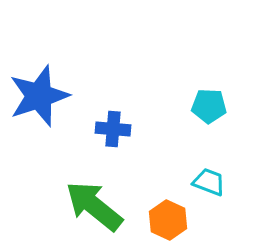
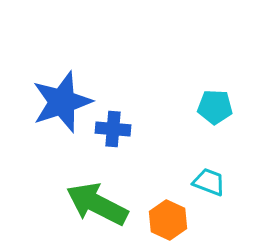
blue star: moved 23 px right, 6 px down
cyan pentagon: moved 6 px right, 1 px down
green arrow: moved 3 px right, 2 px up; rotated 12 degrees counterclockwise
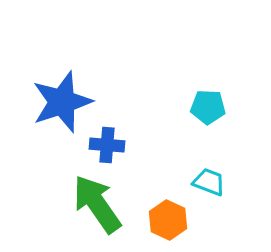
cyan pentagon: moved 7 px left
blue cross: moved 6 px left, 16 px down
green arrow: rotated 28 degrees clockwise
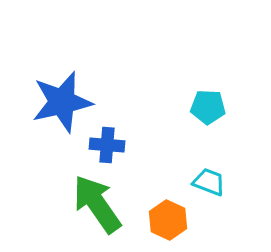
blue star: rotated 6 degrees clockwise
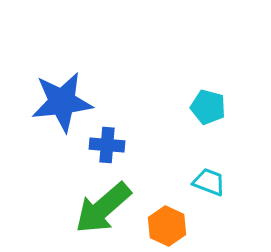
blue star: rotated 6 degrees clockwise
cyan pentagon: rotated 12 degrees clockwise
green arrow: moved 6 px right, 4 px down; rotated 96 degrees counterclockwise
orange hexagon: moved 1 px left, 6 px down
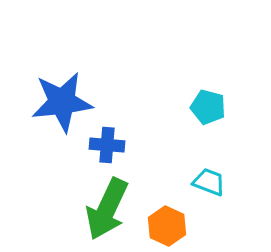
green arrow: moved 4 px right, 1 px down; rotated 24 degrees counterclockwise
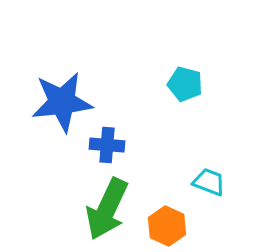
cyan pentagon: moved 23 px left, 23 px up
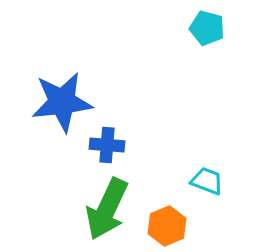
cyan pentagon: moved 22 px right, 56 px up
cyan trapezoid: moved 2 px left, 1 px up
orange hexagon: rotated 12 degrees clockwise
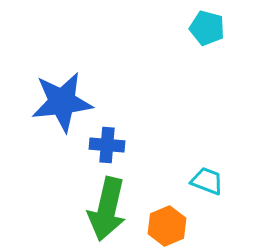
green arrow: rotated 12 degrees counterclockwise
